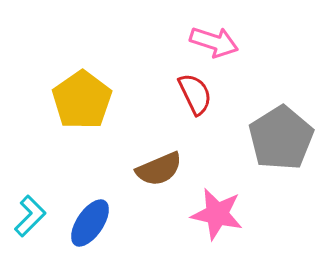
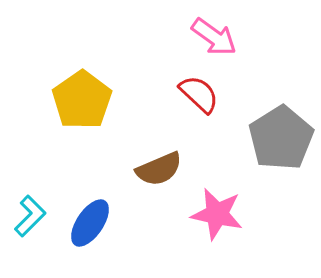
pink arrow: moved 5 px up; rotated 18 degrees clockwise
red semicircle: moved 4 px right; rotated 21 degrees counterclockwise
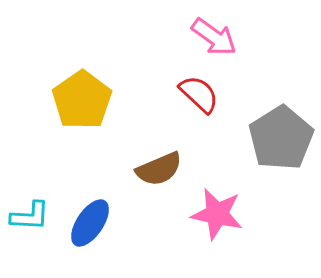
cyan L-shape: rotated 48 degrees clockwise
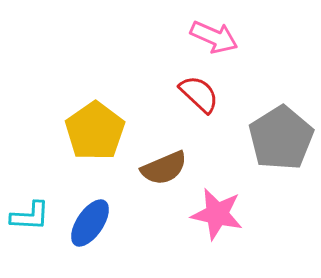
pink arrow: rotated 12 degrees counterclockwise
yellow pentagon: moved 13 px right, 31 px down
brown semicircle: moved 5 px right, 1 px up
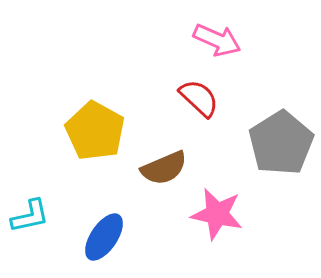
pink arrow: moved 3 px right, 3 px down
red semicircle: moved 4 px down
yellow pentagon: rotated 8 degrees counterclockwise
gray pentagon: moved 5 px down
cyan L-shape: rotated 15 degrees counterclockwise
blue ellipse: moved 14 px right, 14 px down
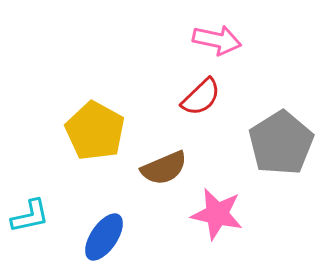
pink arrow: rotated 12 degrees counterclockwise
red semicircle: moved 2 px right, 1 px up; rotated 93 degrees clockwise
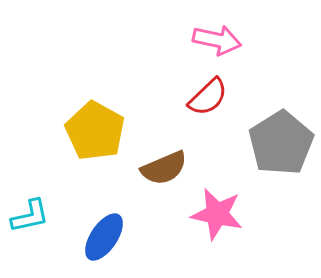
red semicircle: moved 7 px right
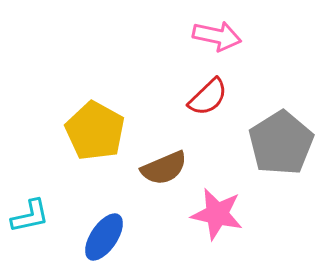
pink arrow: moved 4 px up
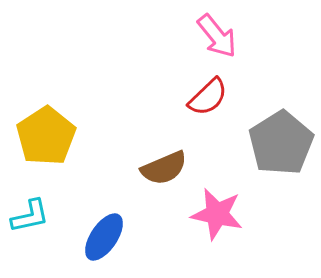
pink arrow: rotated 39 degrees clockwise
yellow pentagon: moved 49 px left, 5 px down; rotated 10 degrees clockwise
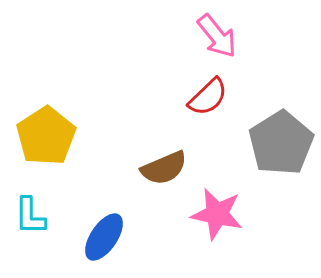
cyan L-shape: rotated 102 degrees clockwise
